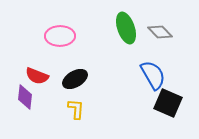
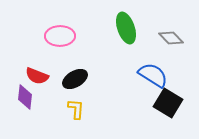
gray diamond: moved 11 px right, 6 px down
blue semicircle: rotated 28 degrees counterclockwise
black square: rotated 8 degrees clockwise
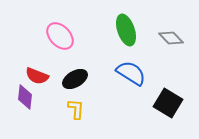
green ellipse: moved 2 px down
pink ellipse: rotated 48 degrees clockwise
blue semicircle: moved 22 px left, 2 px up
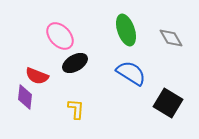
gray diamond: rotated 15 degrees clockwise
black ellipse: moved 16 px up
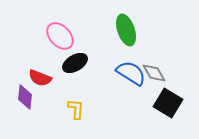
gray diamond: moved 17 px left, 35 px down
red semicircle: moved 3 px right, 2 px down
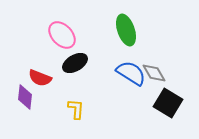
pink ellipse: moved 2 px right, 1 px up
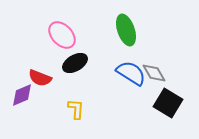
purple diamond: moved 3 px left, 2 px up; rotated 60 degrees clockwise
